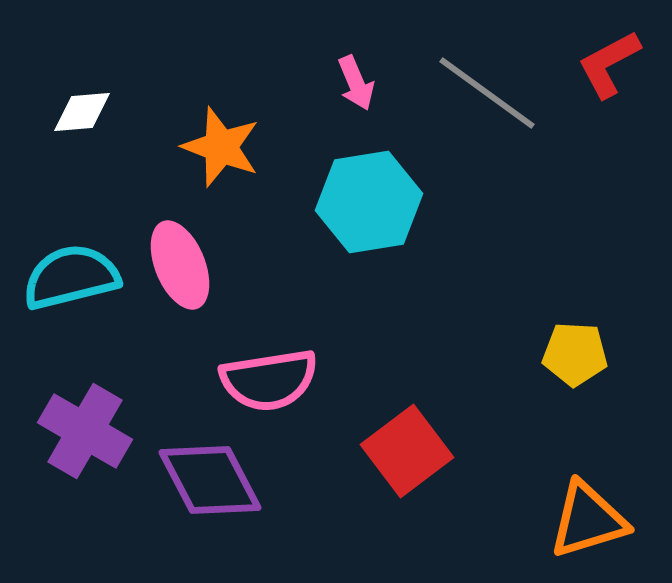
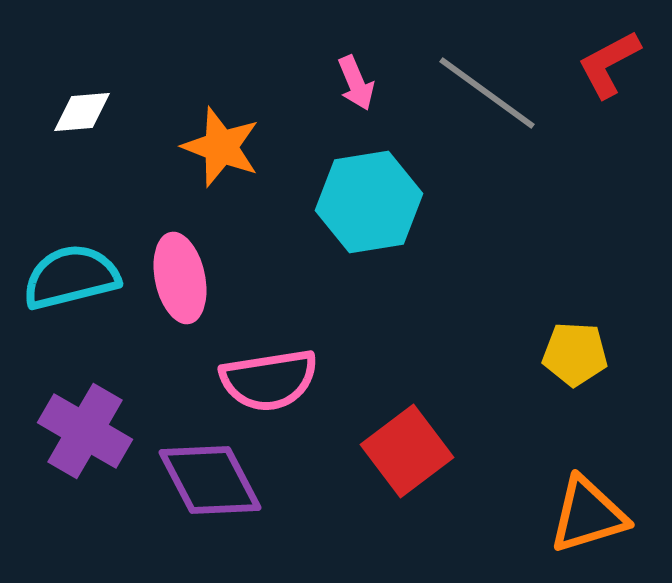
pink ellipse: moved 13 px down; rotated 10 degrees clockwise
orange triangle: moved 5 px up
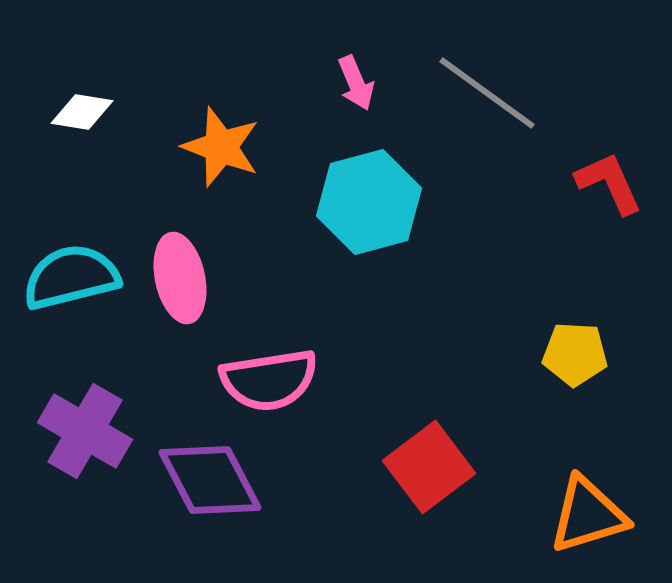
red L-shape: moved 119 px down; rotated 94 degrees clockwise
white diamond: rotated 14 degrees clockwise
cyan hexagon: rotated 6 degrees counterclockwise
red square: moved 22 px right, 16 px down
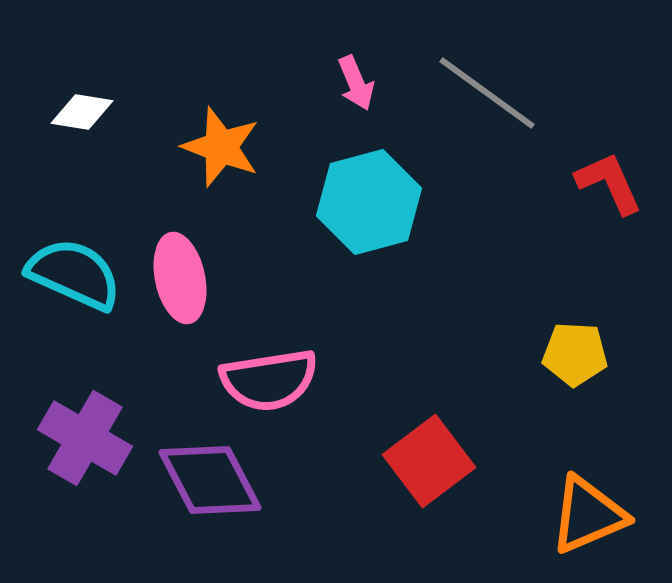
cyan semicircle: moved 3 px right, 3 px up; rotated 38 degrees clockwise
purple cross: moved 7 px down
red square: moved 6 px up
orange triangle: rotated 6 degrees counterclockwise
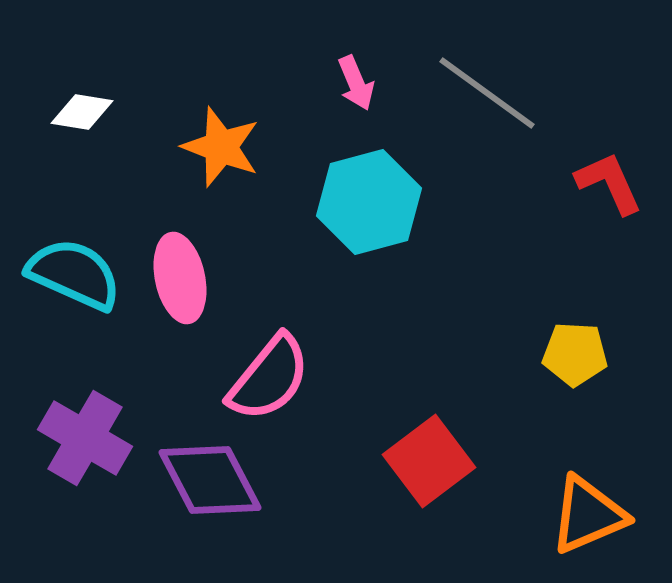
pink semicircle: moved 2 px up; rotated 42 degrees counterclockwise
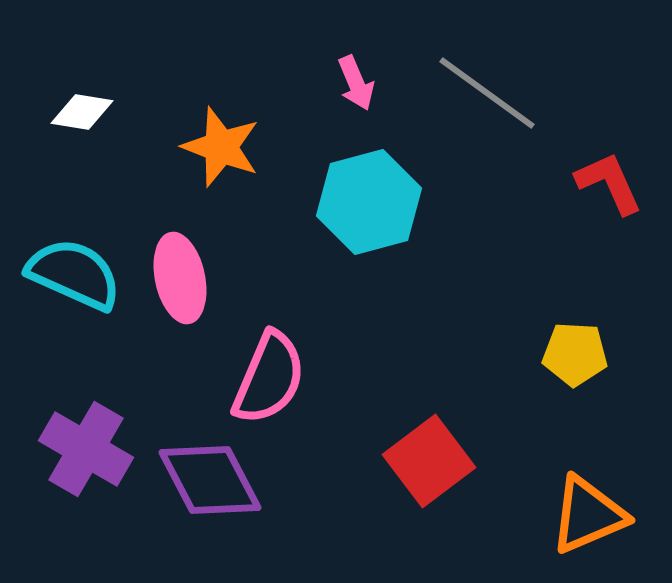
pink semicircle: rotated 16 degrees counterclockwise
purple cross: moved 1 px right, 11 px down
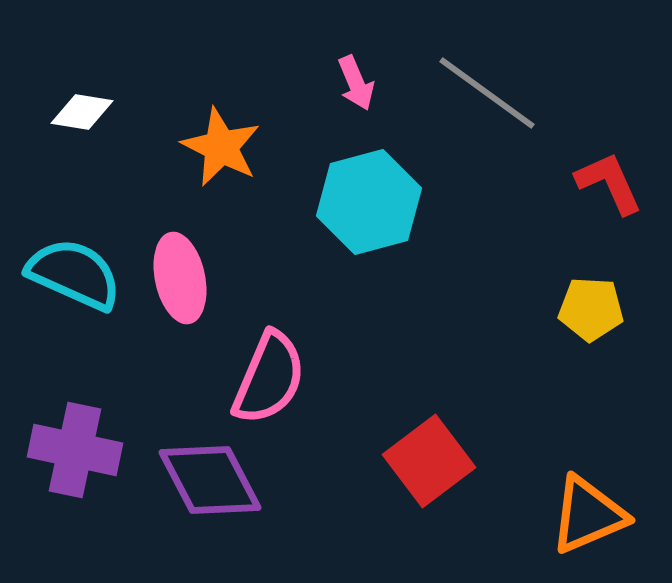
orange star: rotated 6 degrees clockwise
yellow pentagon: moved 16 px right, 45 px up
purple cross: moved 11 px left, 1 px down; rotated 18 degrees counterclockwise
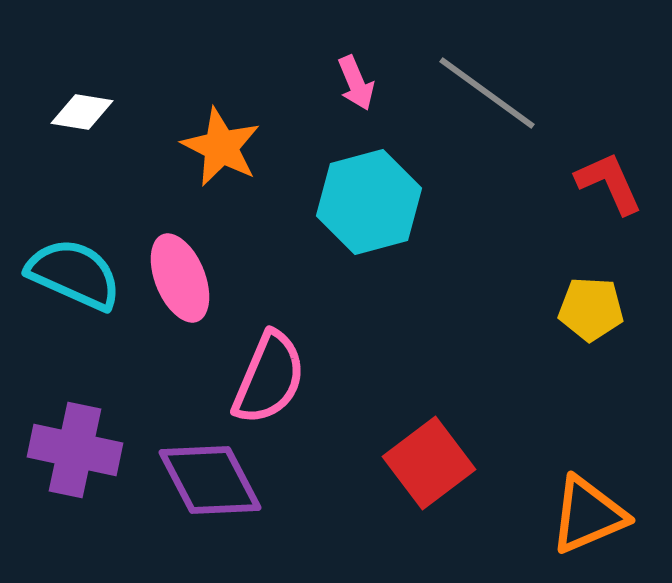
pink ellipse: rotated 10 degrees counterclockwise
red square: moved 2 px down
